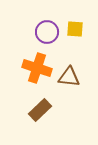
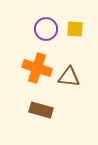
purple circle: moved 1 px left, 3 px up
brown rectangle: moved 1 px right; rotated 60 degrees clockwise
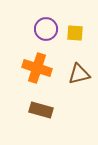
yellow square: moved 4 px down
brown triangle: moved 10 px right, 3 px up; rotated 20 degrees counterclockwise
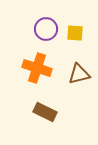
brown rectangle: moved 4 px right, 2 px down; rotated 10 degrees clockwise
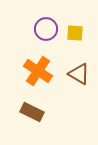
orange cross: moved 1 px right, 3 px down; rotated 16 degrees clockwise
brown triangle: rotated 45 degrees clockwise
brown rectangle: moved 13 px left
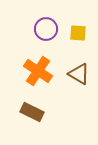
yellow square: moved 3 px right
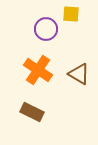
yellow square: moved 7 px left, 19 px up
orange cross: moved 1 px up
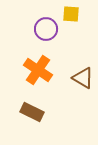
brown triangle: moved 4 px right, 4 px down
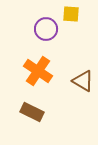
orange cross: moved 1 px down
brown triangle: moved 3 px down
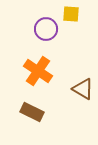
brown triangle: moved 8 px down
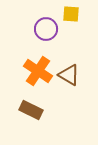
brown triangle: moved 14 px left, 14 px up
brown rectangle: moved 1 px left, 2 px up
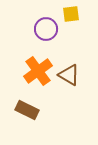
yellow square: rotated 12 degrees counterclockwise
orange cross: rotated 20 degrees clockwise
brown rectangle: moved 4 px left
